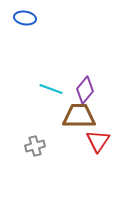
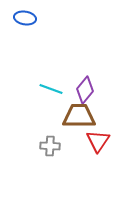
gray cross: moved 15 px right; rotated 18 degrees clockwise
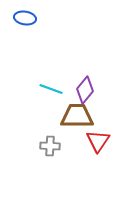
brown trapezoid: moved 2 px left
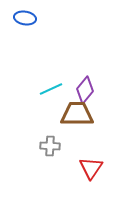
cyan line: rotated 45 degrees counterclockwise
brown trapezoid: moved 2 px up
red triangle: moved 7 px left, 27 px down
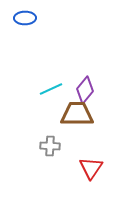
blue ellipse: rotated 10 degrees counterclockwise
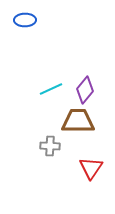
blue ellipse: moved 2 px down
brown trapezoid: moved 1 px right, 7 px down
